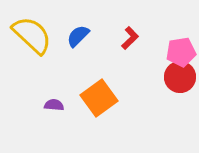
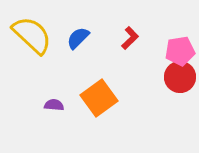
blue semicircle: moved 2 px down
pink pentagon: moved 1 px left, 1 px up
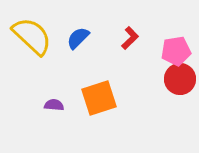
yellow semicircle: moved 1 px down
pink pentagon: moved 4 px left
red circle: moved 2 px down
orange square: rotated 18 degrees clockwise
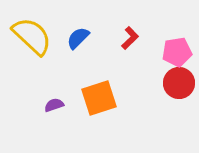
pink pentagon: moved 1 px right, 1 px down
red circle: moved 1 px left, 4 px down
purple semicircle: rotated 24 degrees counterclockwise
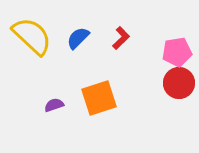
red L-shape: moved 9 px left
